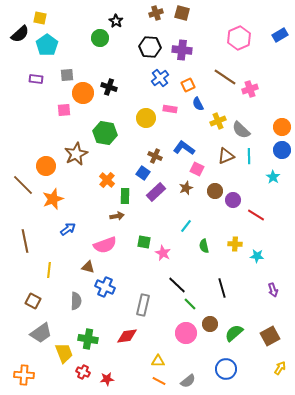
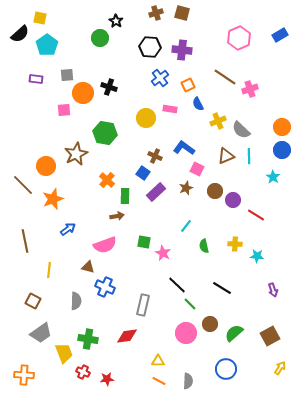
black line at (222, 288): rotated 42 degrees counterclockwise
gray semicircle at (188, 381): rotated 49 degrees counterclockwise
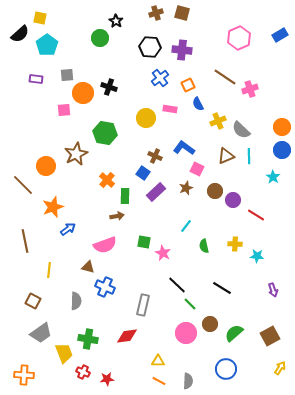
orange star at (53, 199): moved 8 px down
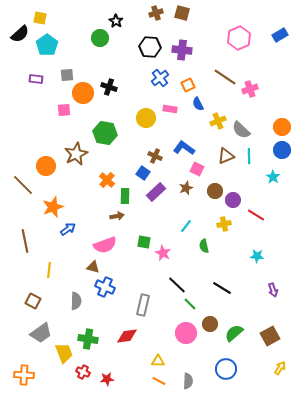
yellow cross at (235, 244): moved 11 px left, 20 px up; rotated 16 degrees counterclockwise
brown triangle at (88, 267): moved 5 px right
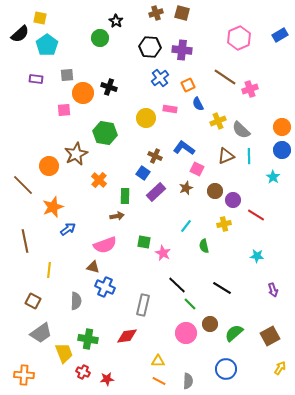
orange circle at (46, 166): moved 3 px right
orange cross at (107, 180): moved 8 px left
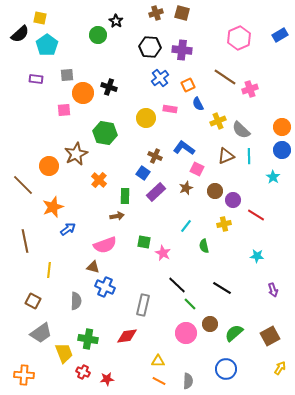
green circle at (100, 38): moved 2 px left, 3 px up
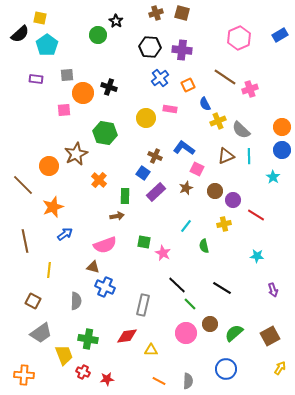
blue semicircle at (198, 104): moved 7 px right
blue arrow at (68, 229): moved 3 px left, 5 px down
yellow trapezoid at (64, 353): moved 2 px down
yellow triangle at (158, 361): moved 7 px left, 11 px up
